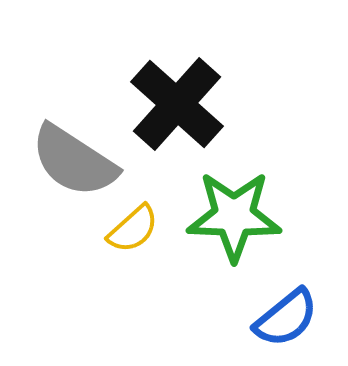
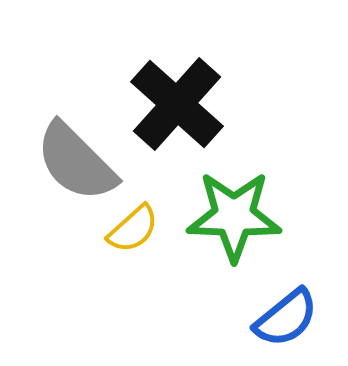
gray semicircle: moved 2 px right, 1 px down; rotated 12 degrees clockwise
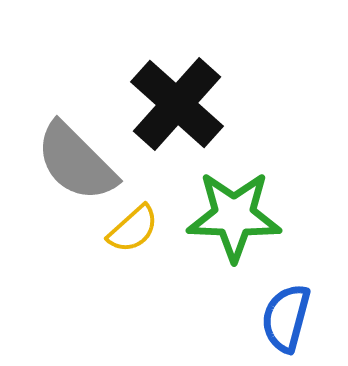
blue semicircle: rotated 144 degrees clockwise
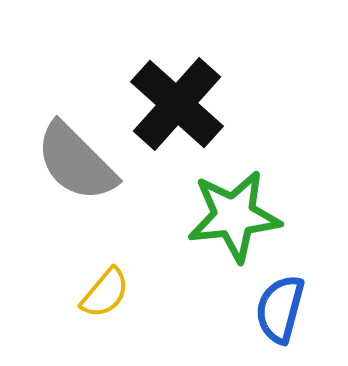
green star: rotated 8 degrees counterclockwise
yellow semicircle: moved 28 px left, 64 px down; rotated 8 degrees counterclockwise
blue semicircle: moved 6 px left, 9 px up
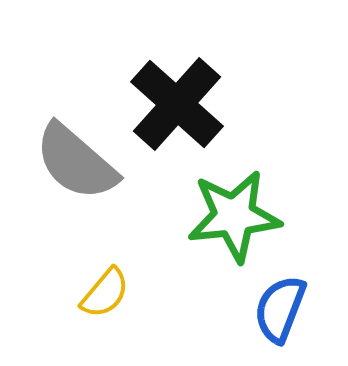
gray semicircle: rotated 4 degrees counterclockwise
blue semicircle: rotated 6 degrees clockwise
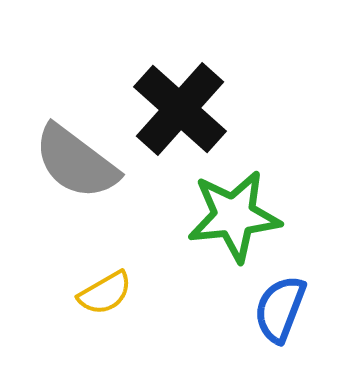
black cross: moved 3 px right, 5 px down
gray semicircle: rotated 4 degrees counterclockwise
yellow semicircle: rotated 20 degrees clockwise
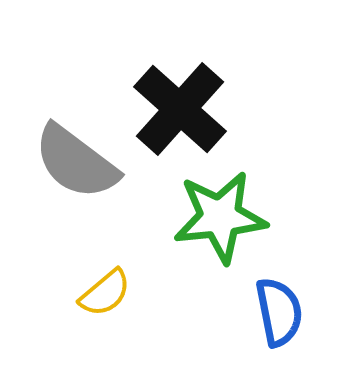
green star: moved 14 px left, 1 px down
yellow semicircle: rotated 10 degrees counterclockwise
blue semicircle: moved 1 px left, 3 px down; rotated 148 degrees clockwise
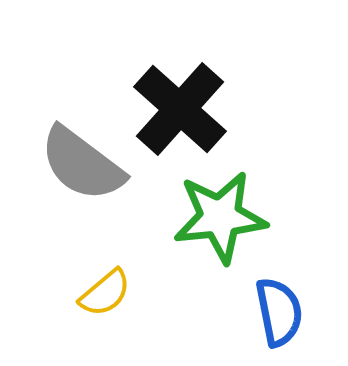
gray semicircle: moved 6 px right, 2 px down
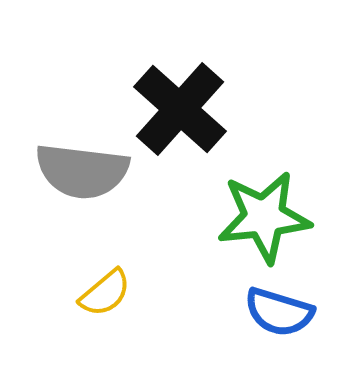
gray semicircle: moved 7 px down; rotated 30 degrees counterclockwise
green star: moved 44 px right
blue semicircle: rotated 118 degrees clockwise
